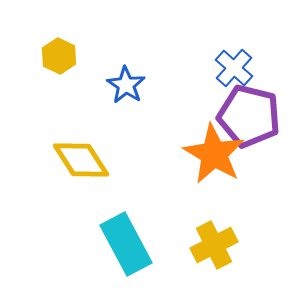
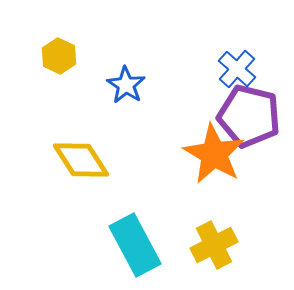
blue cross: moved 3 px right, 1 px down
cyan rectangle: moved 9 px right, 1 px down
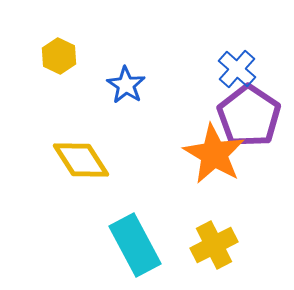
purple pentagon: rotated 20 degrees clockwise
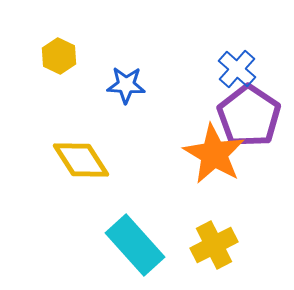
blue star: rotated 30 degrees counterclockwise
cyan rectangle: rotated 14 degrees counterclockwise
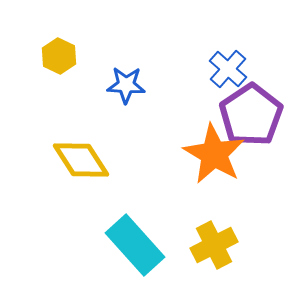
blue cross: moved 9 px left
purple pentagon: moved 2 px right, 1 px up; rotated 4 degrees clockwise
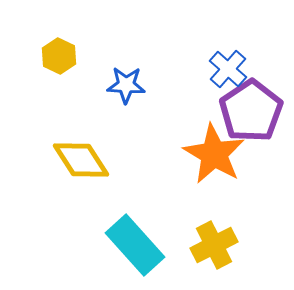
purple pentagon: moved 4 px up
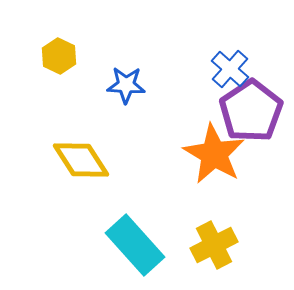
blue cross: moved 2 px right
